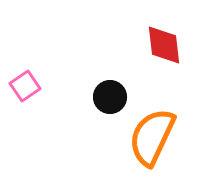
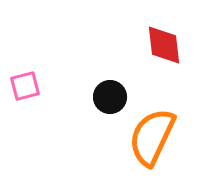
pink square: rotated 20 degrees clockwise
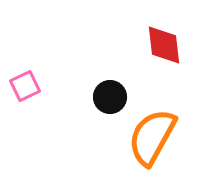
pink square: rotated 12 degrees counterclockwise
orange semicircle: rotated 4 degrees clockwise
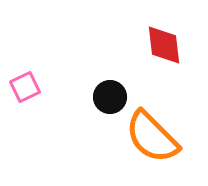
pink square: moved 1 px down
orange semicircle: rotated 74 degrees counterclockwise
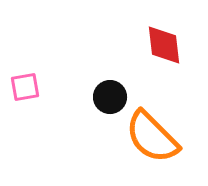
pink square: rotated 16 degrees clockwise
